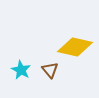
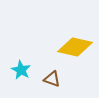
brown triangle: moved 2 px right, 9 px down; rotated 30 degrees counterclockwise
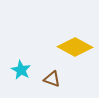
yellow diamond: rotated 16 degrees clockwise
